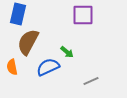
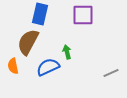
blue rectangle: moved 22 px right
green arrow: rotated 144 degrees counterclockwise
orange semicircle: moved 1 px right, 1 px up
gray line: moved 20 px right, 8 px up
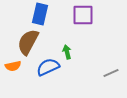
orange semicircle: rotated 91 degrees counterclockwise
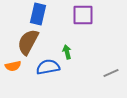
blue rectangle: moved 2 px left
blue semicircle: rotated 15 degrees clockwise
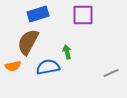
blue rectangle: rotated 60 degrees clockwise
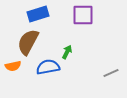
green arrow: rotated 40 degrees clockwise
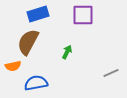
blue semicircle: moved 12 px left, 16 px down
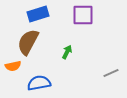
blue semicircle: moved 3 px right
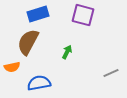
purple square: rotated 15 degrees clockwise
orange semicircle: moved 1 px left, 1 px down
